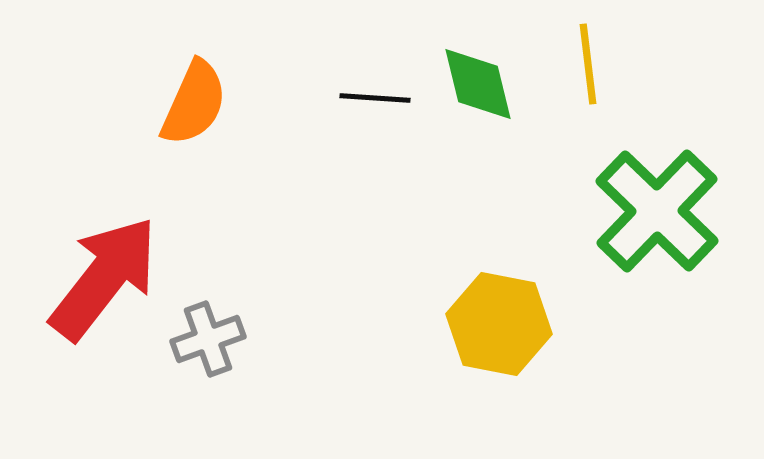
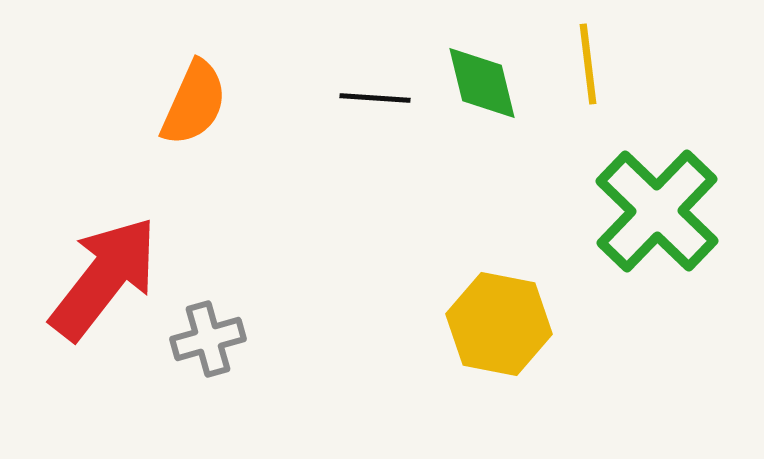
green diamond: moved 4 px right, 1 px up
gray cross: rotated 4 degrees clockwise
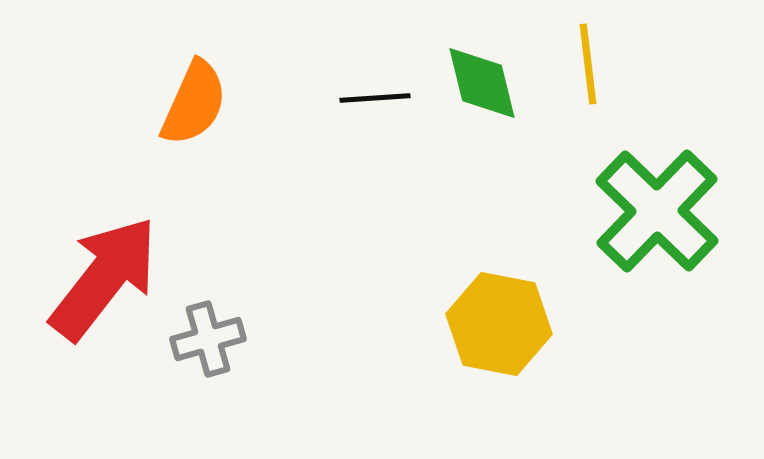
black line: rotated 8 degrees counterclockwise
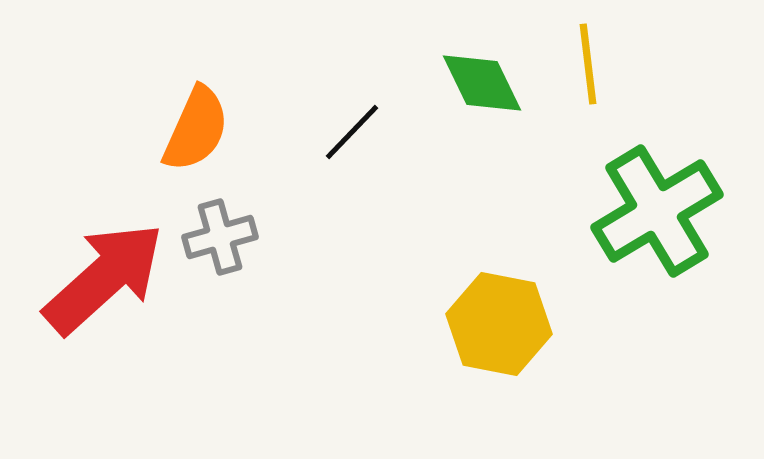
green diamond: rotated 12 degrees counterclockwise
black line: moved 23 px left, 34 px down; rotated 42 degrees counterclockwise
orange semicircle: moved 2 px right, 26 px down
green cross: rotated 15 degrees clockwise
red arrow: rotated 10 degrees clockwise
gray cross: moved 12 px right, 102 px up
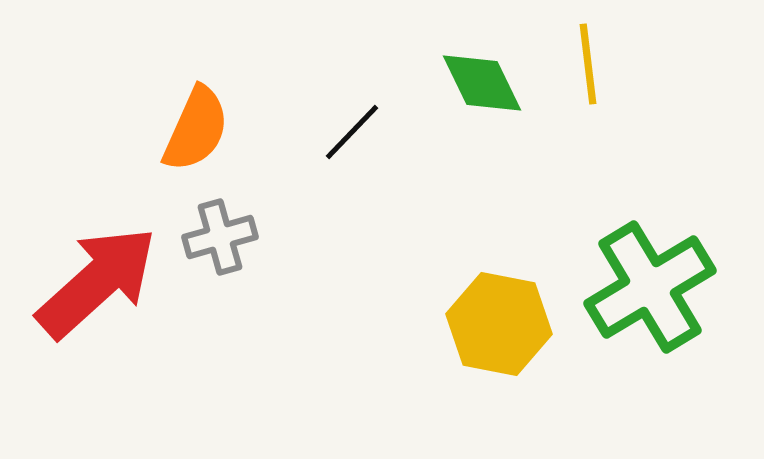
green cross: moved 7 px left, 76 px down
red arrow: moved 7 px left, 4 px down
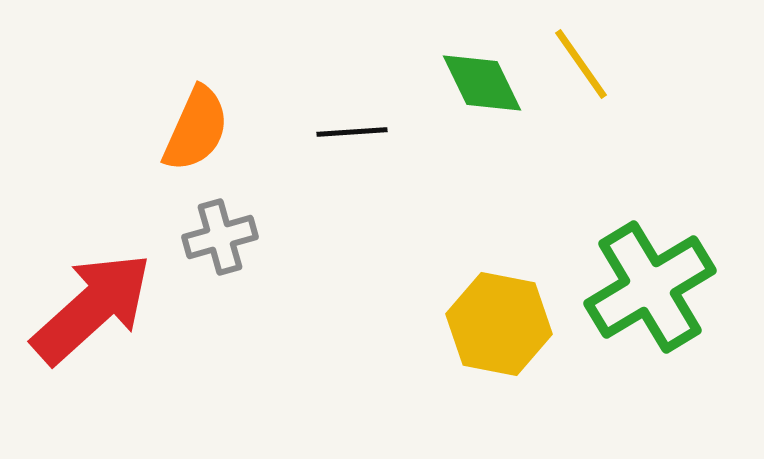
yellow line: moved 7 px left; rotated 28 degrees counterclockwise
black line: rotated 42 degrees clockwise
red arrow: moved 5 px left, 26 px down
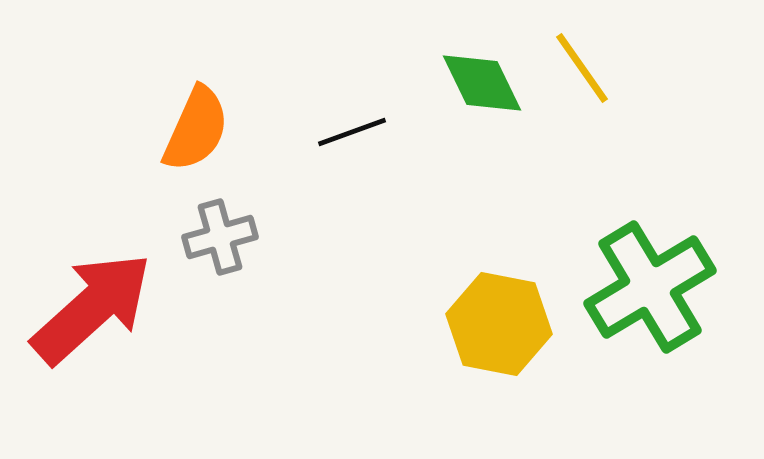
yellow line: moved 1 px right, 4 px down
black line: rotated 16 degrees counterclockwise
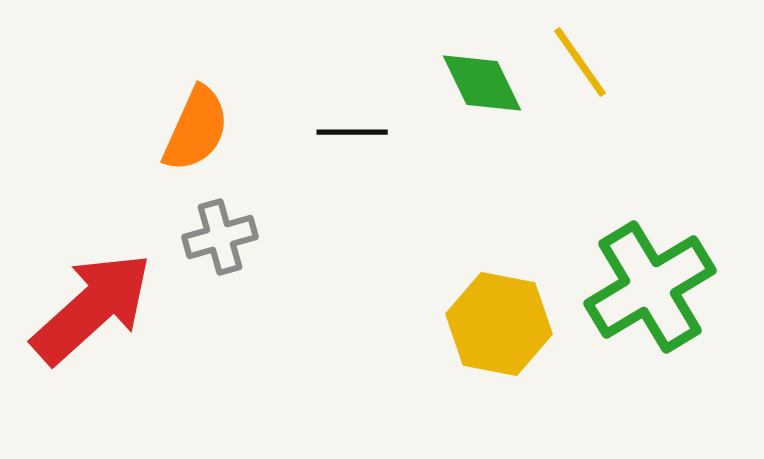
yellow line: moved 2 px left, 6 px up
black line: rotated 20 degrees clockwise
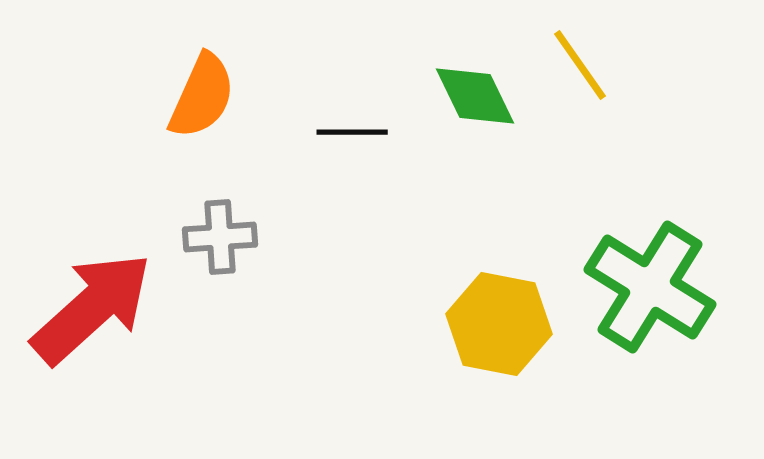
yellow line: moved 3 px down
green diamond: moved 7 px left, 13 px down
orange semicircle: moved 6 px right, 33 px up
gray cross: rotated 12 degrees clockwise
green cross: rotated 27 degrees counterclockwise
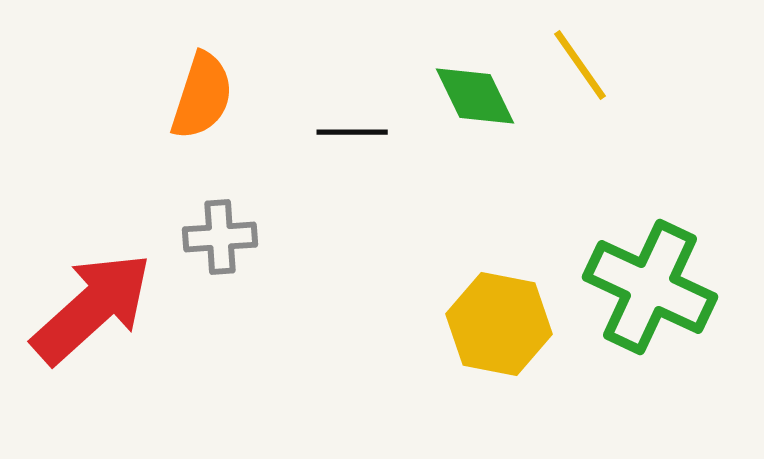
orange semicircle: rotated 6 degrees counterclockwise
green cross: rotated 7 degrees counterclockwise
